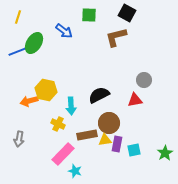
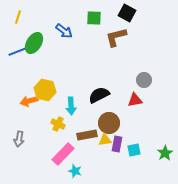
green square: moved 5 px right, 3 px down
yellow hexagon: moved 1 px left
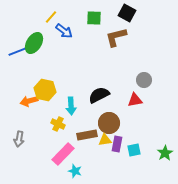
yellow line: moved 33 px right; rotated 24 degrees clockwise
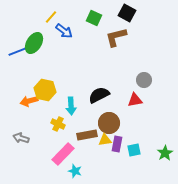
green square: rotated 21 degrees clockwise
gray arrow: moved 2 px right, 1 px up; rotated 98 degrees clockwise
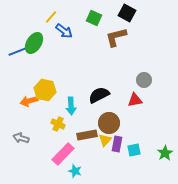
yellow triangle: rotated 40 degrees counterclockwise
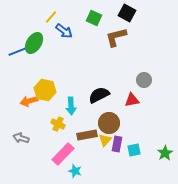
red triangle: moved 3 px left
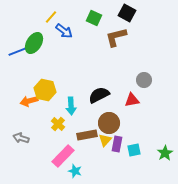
yellow cross: rotated 16 degrees clockwise
pink rectangle: moved 2 px down
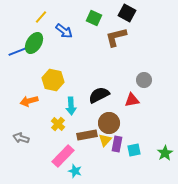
yellow line: moved 10 px left
yellow hexagon: moved 8 px right, 10 px up
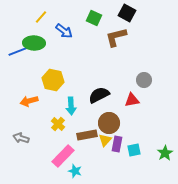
green ellipse: rotated 60 degrees clockwise
